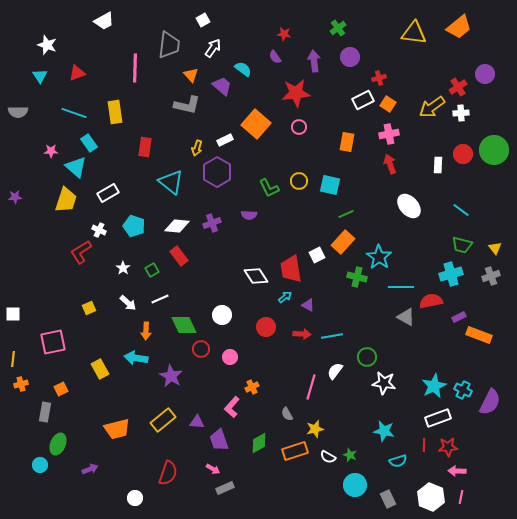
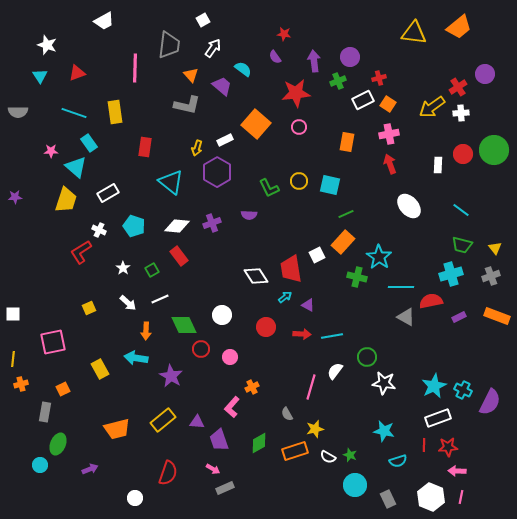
green cross at (338, 28): moved 53 px down; rotated 14 degrees clockwise
orange rectangle at (479, 335): moved 18 px right, 19 px up
orange square at (61, 389): moved 2 px right
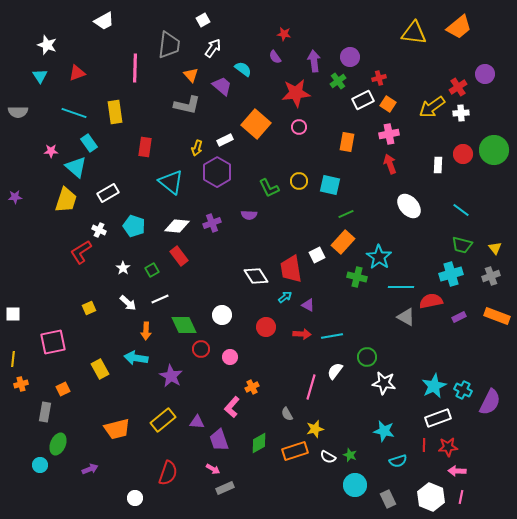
green cross at (338, 81): rotated 14 degrees counterclockwise
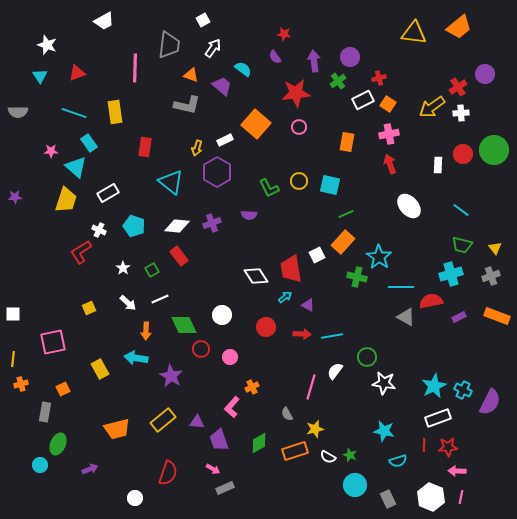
orange triangle at (191, 75): rotated 28 degrees counterclockwise
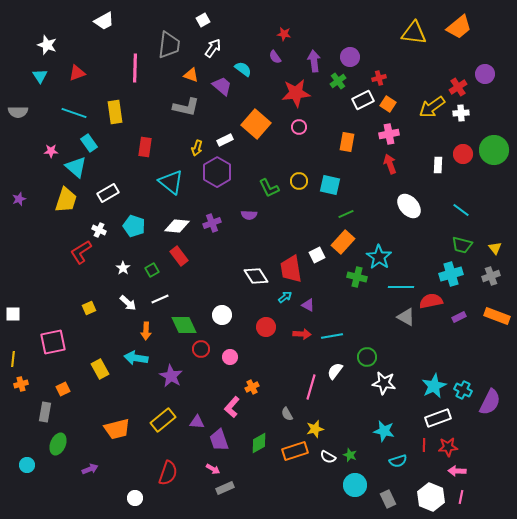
gray L-shape at (187, 105): moved 1 px left, 2 px down
purple star at (15, 197): moved 4 px right, 2 px down; rotated 16 degrees counterclockwise
cyan circle at (40, 465): moved 13 px left
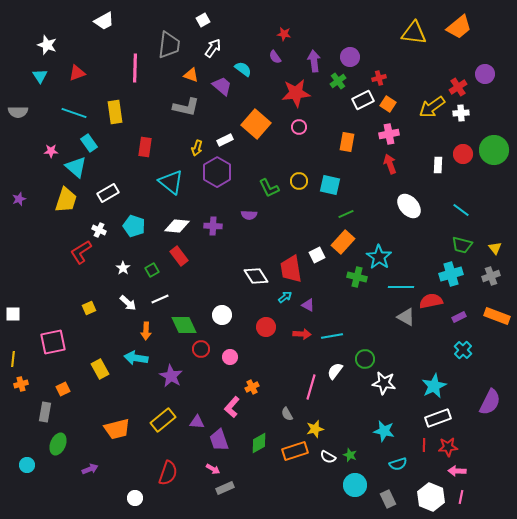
purple cross at (212, 223): moved 1 px right, 3 px down; rotated 24 degrees clockwise
green circle at (367, 357): moved 2 px left, 2 px down
cyan cross at (463, 390): moved 40 px up; rotated 18 degrees clockwise
cyan semicircle at (398, 461): moved 3 px down
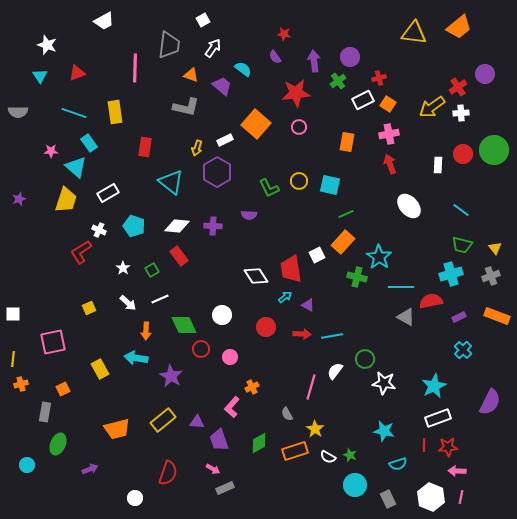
yellow star at (315, 429): rotated 24 degrees counterclockwise
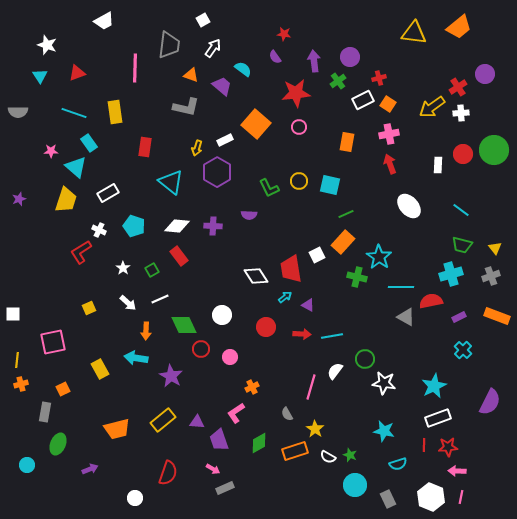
yellow line at (13, 359): moved 4 px right, 1 px down
pink L-shape at (232, 407): moved 4 px right, 6 px down; rotated 15 degrees clockwise
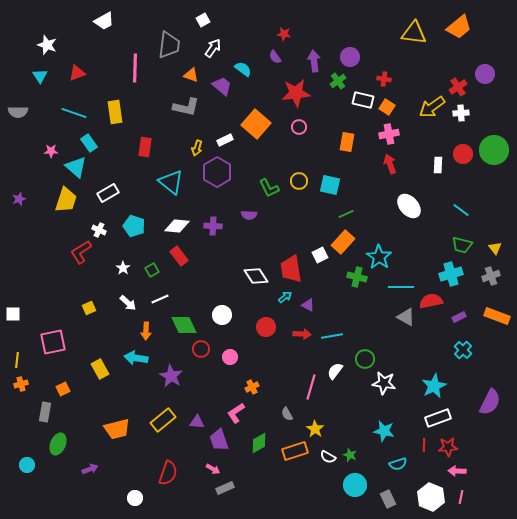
red cross at (379, 78): moved 5 px right, 1 px down; rotated 24 degrees clockwise
white rectangle at (363, 100): rotated 40 degrees clockwise
orange square at (388, 104): moved 1 px left, 3 px down
white square at (317, 255): moved 3 px right
